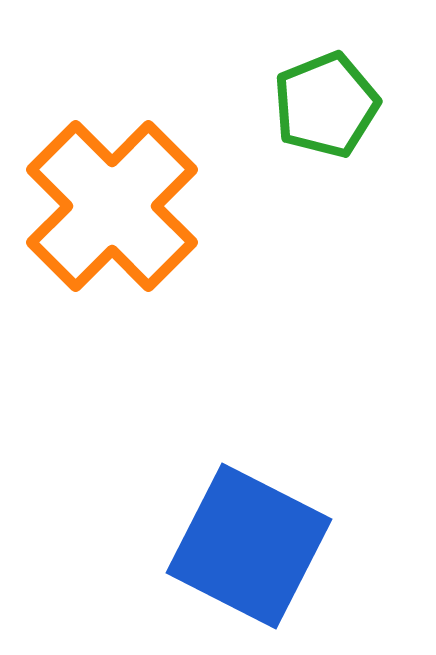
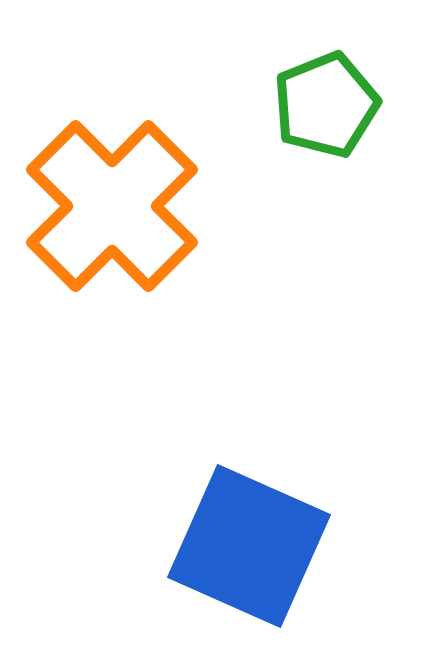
blue square: rotated 3 degrees counterclockwise
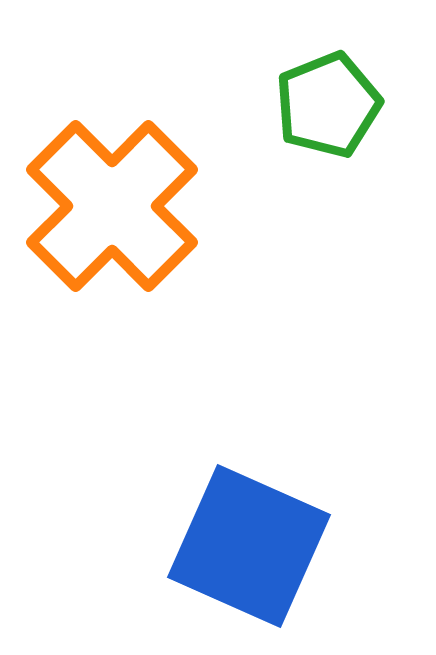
green pentagon: moved 2 px right
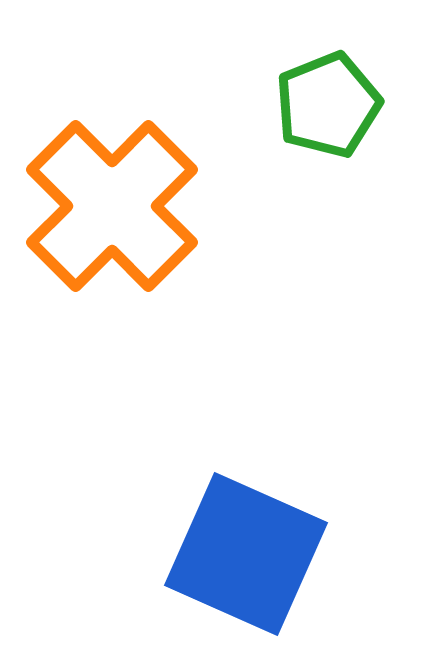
blue square: moved 3 px left, 8 px down
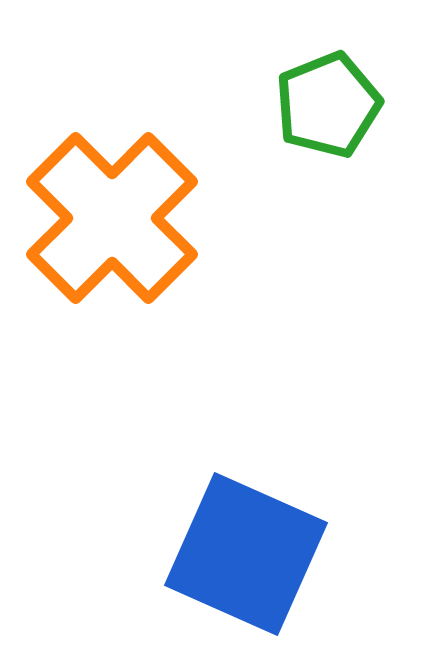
orange cross: moved 12 px down
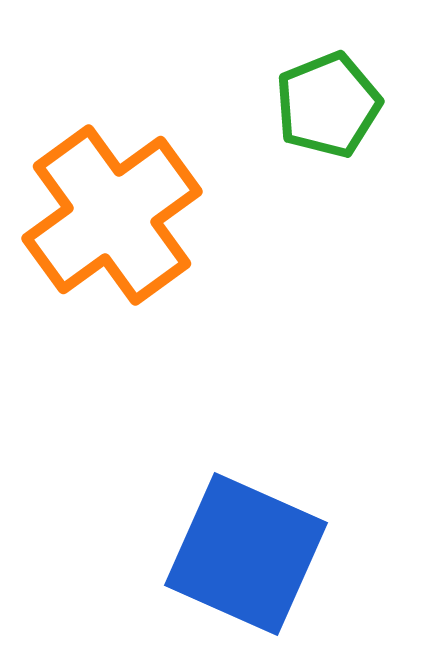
orange cross: moved 3 px up; rotated 9 degrees clockwise
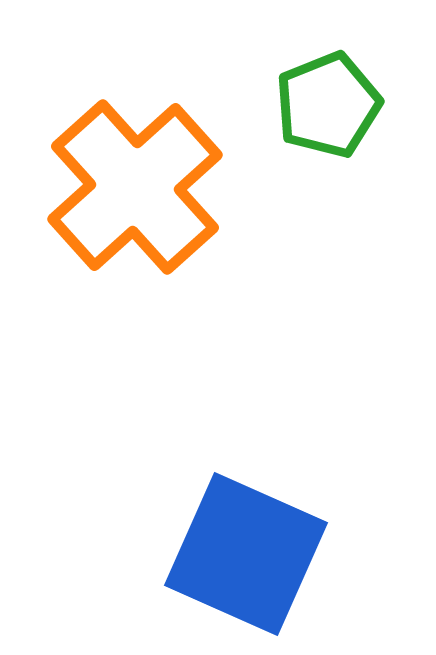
orange cross: moved 23 px right, 28 px up; rotated 6 degrees counterclockwise
